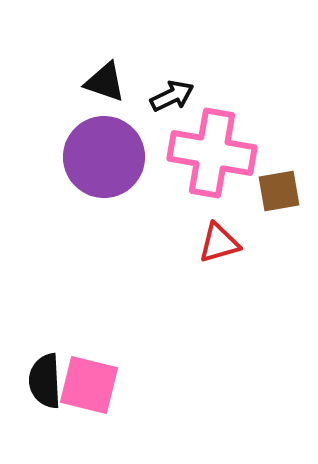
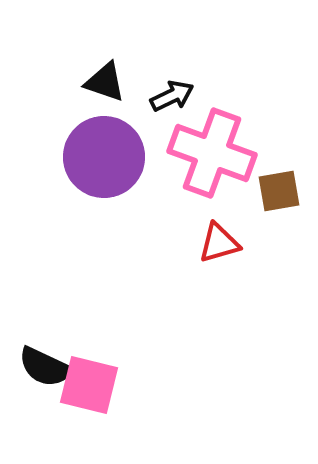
pink cross: rotated 10 degrees clockwise
black semicircle: moved 14 px up; rotated 62 degrees counterclockwise
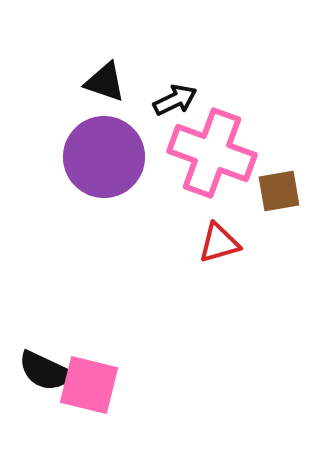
black arrow: moved 3 px right, 4 px down
black semicircle: moved 4 px down
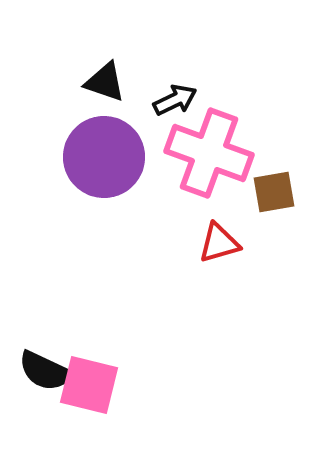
pink cross: moved 3 px left
brown square: moved 5 px left, 1 px down
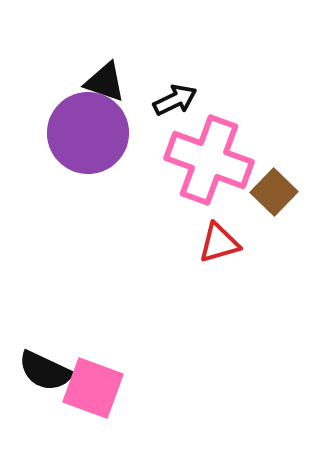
pink cross: moved 7 px down
purple circle: moved 16 px left, 24 px up
brown square: rotated 36 degrees counterclockwise
pink square: moved 4 px right, 3 px down; rotated 6 degrees clockwise
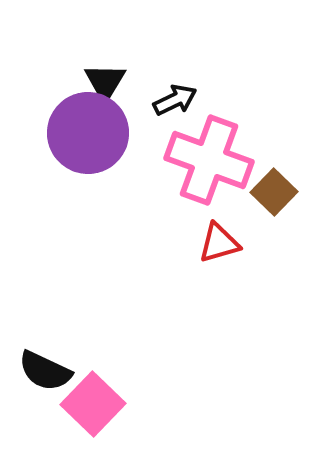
black triangle: rotated 42 degrees clockwise
pink square: moved 16 px down; rotated 24 degrees clockwise
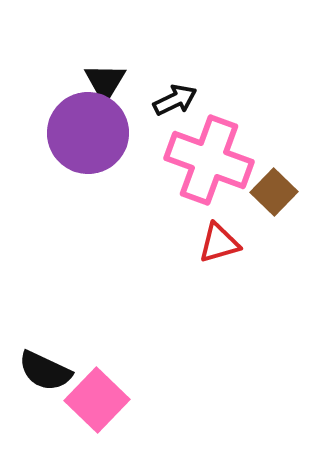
pink square: moved 4 px right, 4 px up
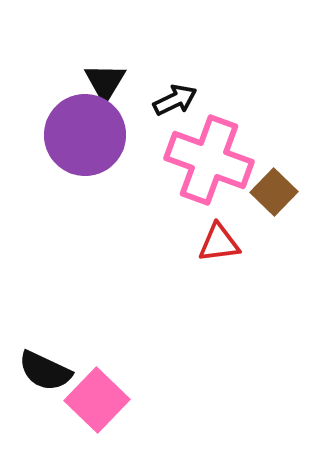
purple circle: moved 3 px left, 2 px down
red triangle: rotated 9 degrees clockwise
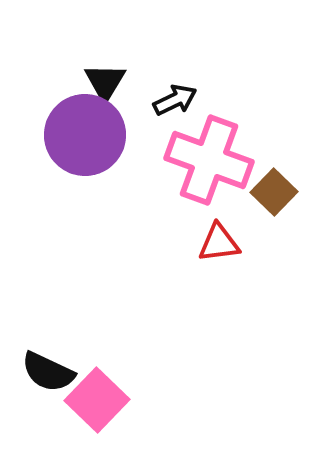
black semicircle: moved 3 px right, 1 px down
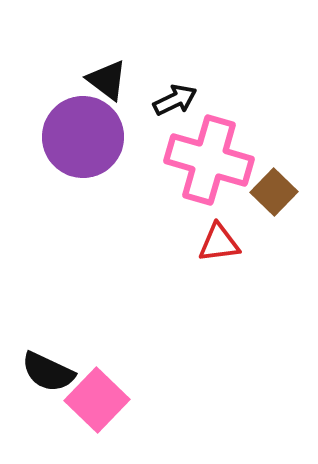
black triangle: moved 2 px right, 2 px up; rotated 24 degrees counterclockwise
purple circle: moved 2 px left, 2 px down
pink cross: rotated 4 degrees counterclockwise
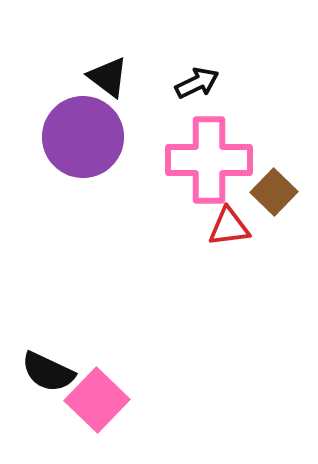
black triangle: moved 1 px right, 3 px up
black arrow: moved 22 px right, 17 px up
pink cross: rotated 16 degrees counterclockwise
red triangle: moved 10 px right, 16 px up
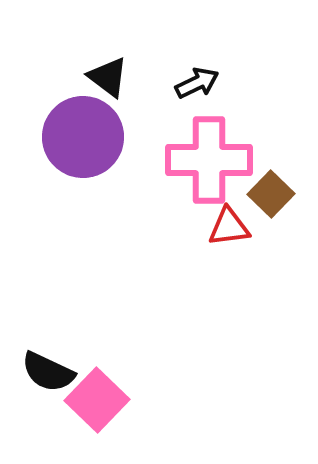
brown square: moved 3 px left, 2 px down
